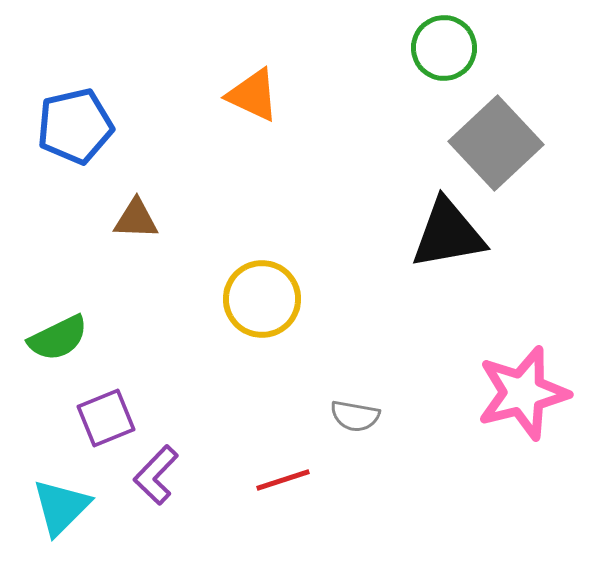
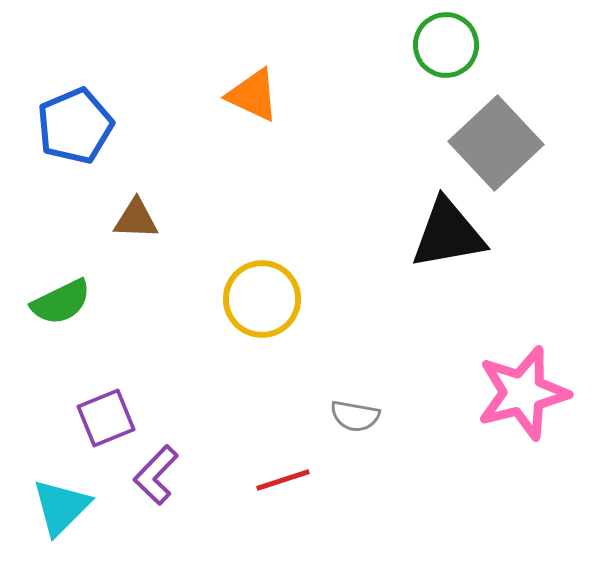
green circle: moved 2 px right, 3 px up
blue pentagon: rotated 10 degrees counterclockwise
green semicircle: moved 3 px right, 36 px up
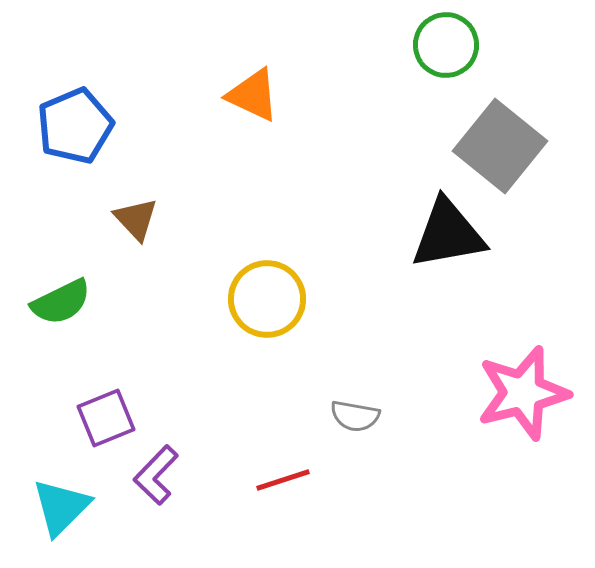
gray square: moved 4 px right, 3 px down; rotated 8 degrees counterclockwise
brown triangle: rotated 45 degrees clockwise
yellow circle: moved 5 px right
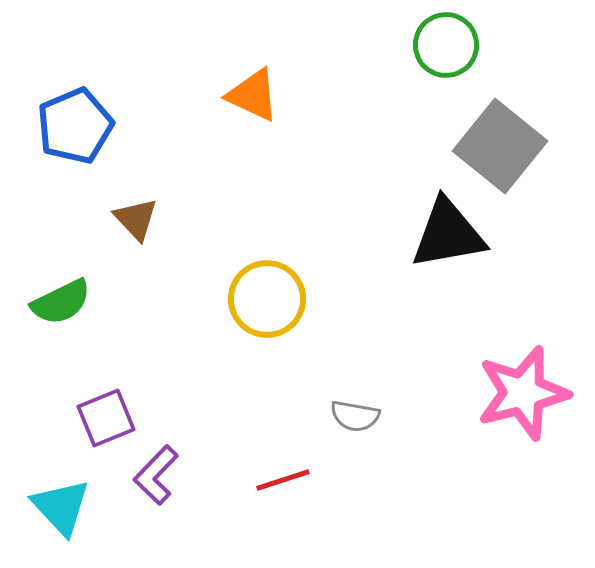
cyan triangle: rotated 28 degrees counterclockwise
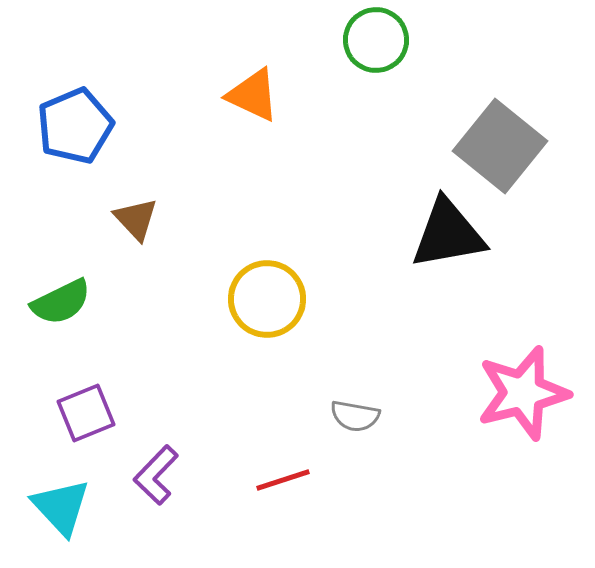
green circle: moved 70 px left, 5 px up
purple square: moved 20 px left, 5 px up
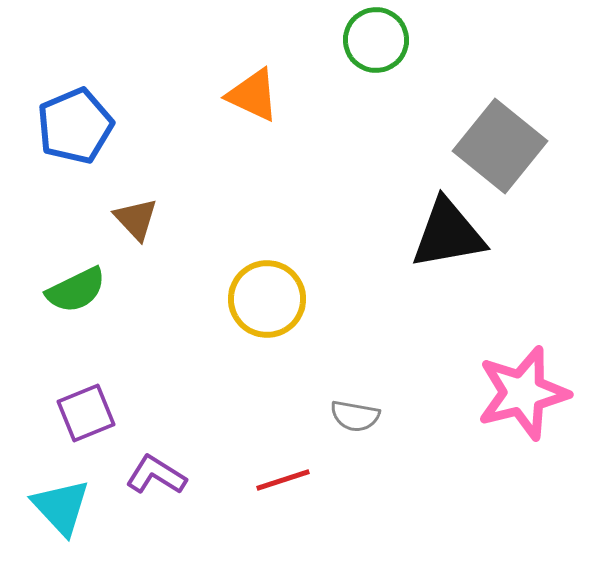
green semicircle: moved 15 px right, 12 px up
purple L-shape: rotated 78 degrees clockwise
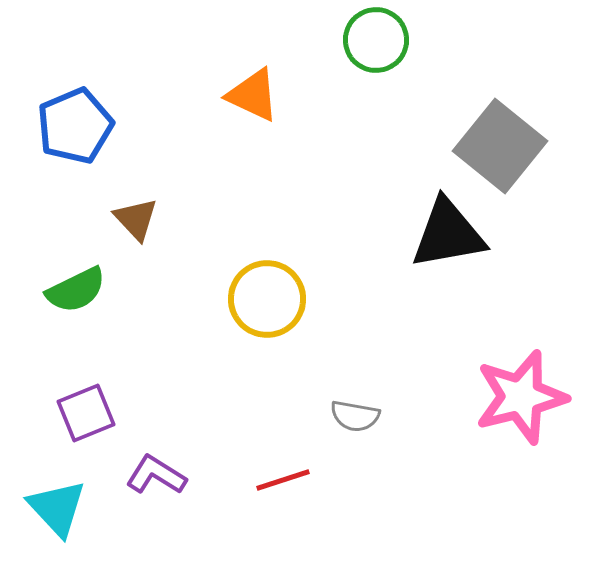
pink star: moved 2 px left, 4 px down
cyan triangle: moved 4 px left, 1 px down
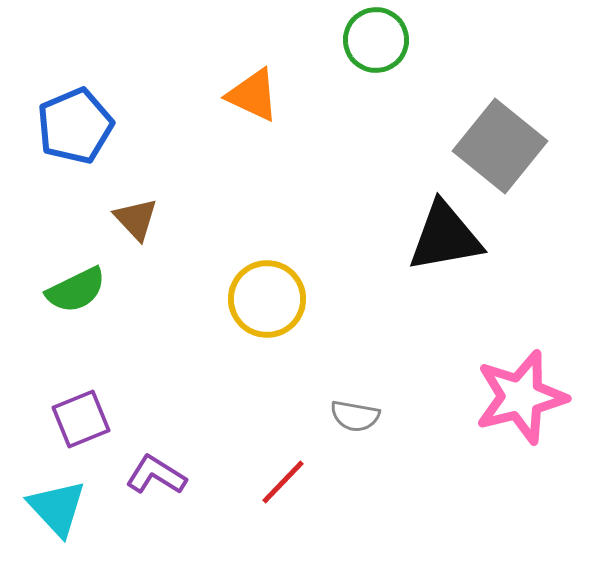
black triangle: moved 3 px left, 3 px down
purple square: moved 5 px left, 6 px down
red line: moved 2 px down; rotated 28 degrees counterclockwise
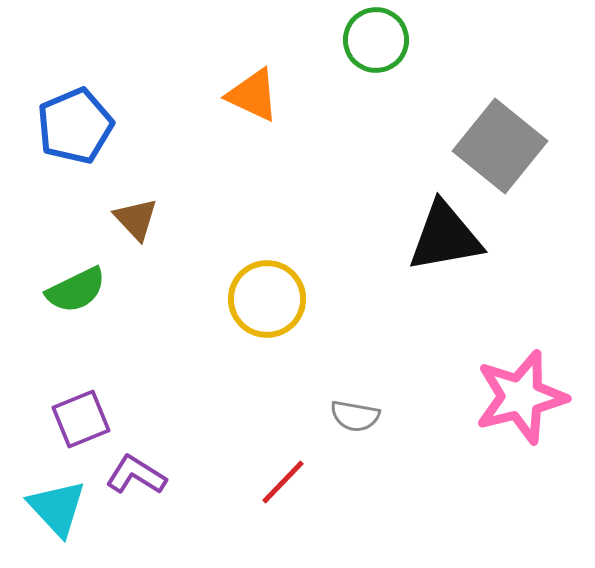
purple L-shape: moved 20 px left
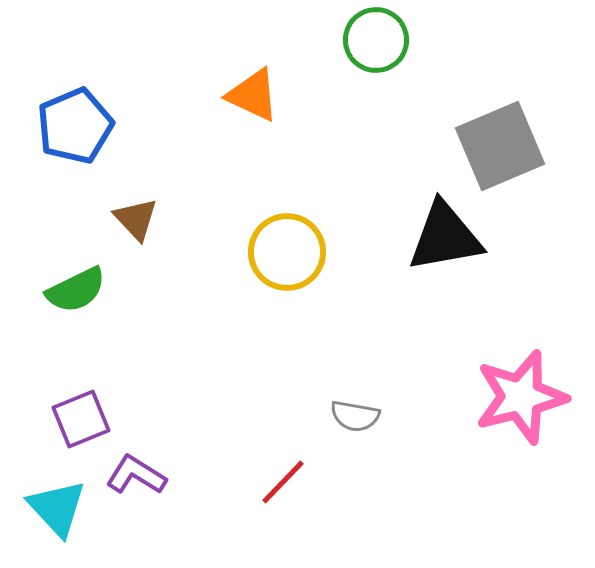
gray square: rotated 28 degrees clockwise
yellow circle: moved 20 px right, 47 px up
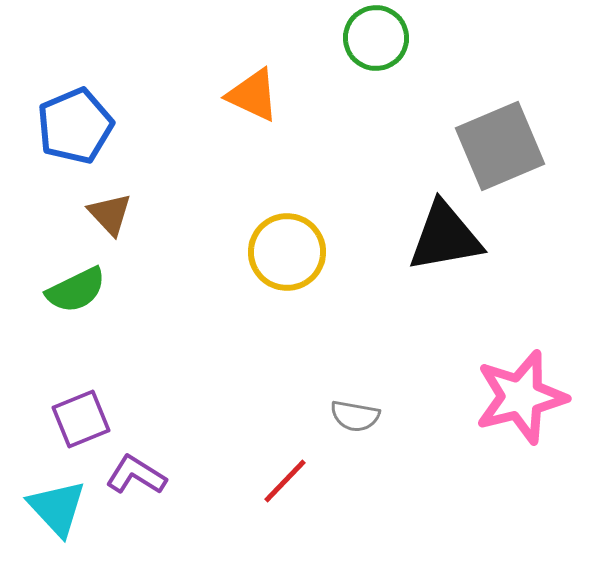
green circle: moved 2 px up
brown triangle: moved 26 px left, 5 px up
red line: moved 2 px right, 1 px up
